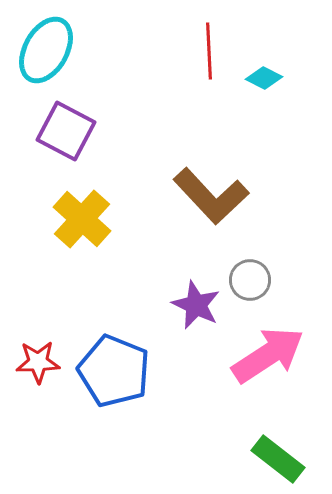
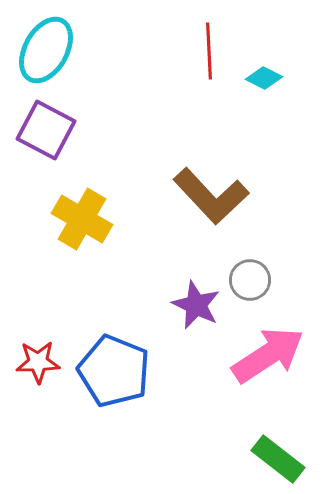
purple square: moved 20 px left, 1 px up
yellow cross: rotated 12 degrees counterclockwise
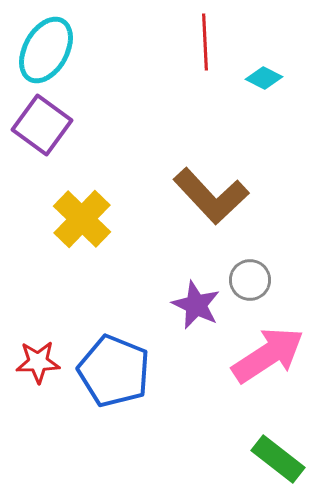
red line: moved 4 px left, 9 px up
purple square: moved 4 px left, 5 px up; rotated 8 degrees clockwise
yellow cross: rotated 14 degrees clockwise
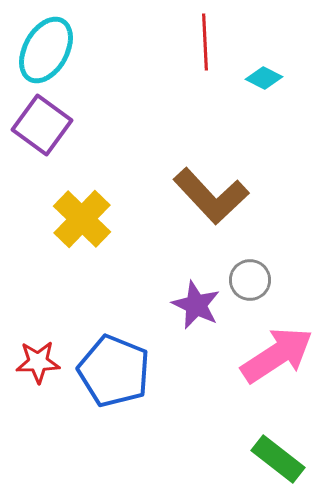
pink arrow: moved 9 px right
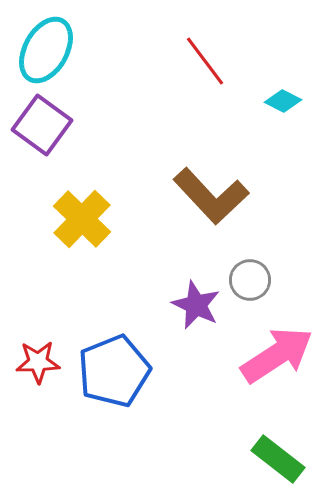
red line: moved 19 px down; rotated 34 degrees counterclockwise
cyan diamond: moved 19 px right, 23 px down
blue pentagon: rotated 28 degrees clockwise
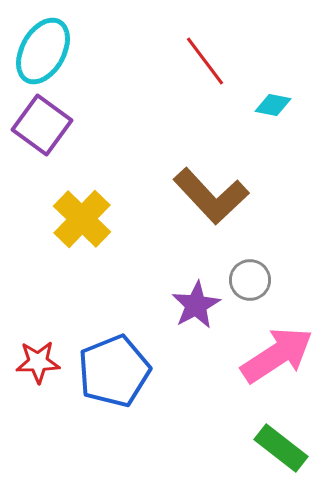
cyan ellipse: moved 3 px left, 1 px down
cyan diamond: moved 10 px left, 4 px down; rotated 15 degrees counterclockwise
purple star: rotated 18 degrees clockwise
green rectangle: moved 3 px right, 11 px up
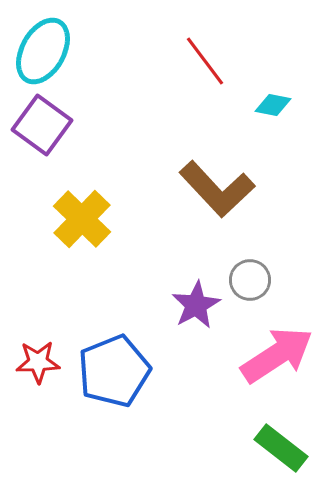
brown L-shape: moved 6 px right, 7 px up
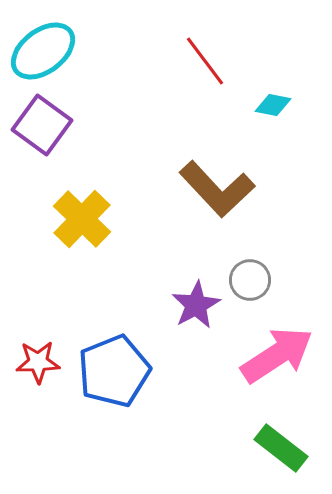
cyan ellipse: rotated 24 degrees clockwise
